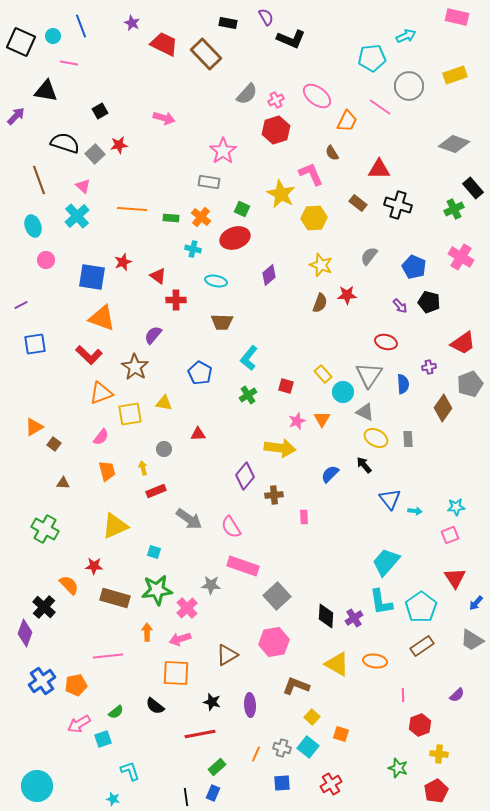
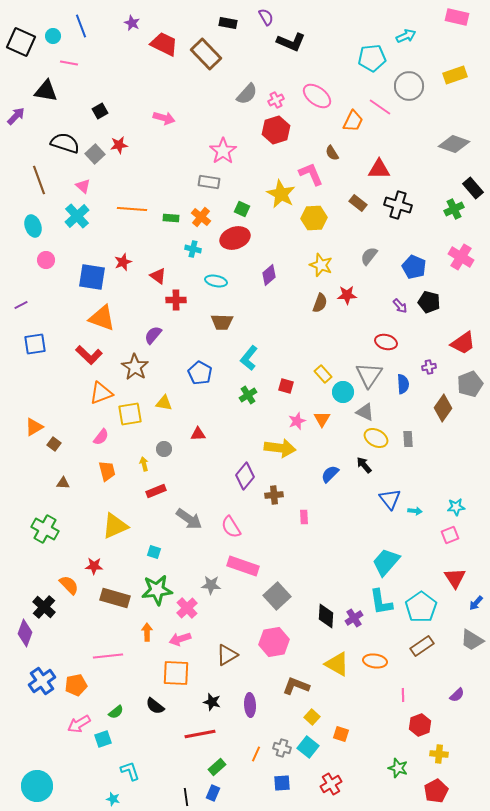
black L-shape at (291, 39): moved 3 px down
orange trapezoid at (347, 121): moved 6 px right
yellow arrow at (143, 468): moved 1 px right, 4 px up
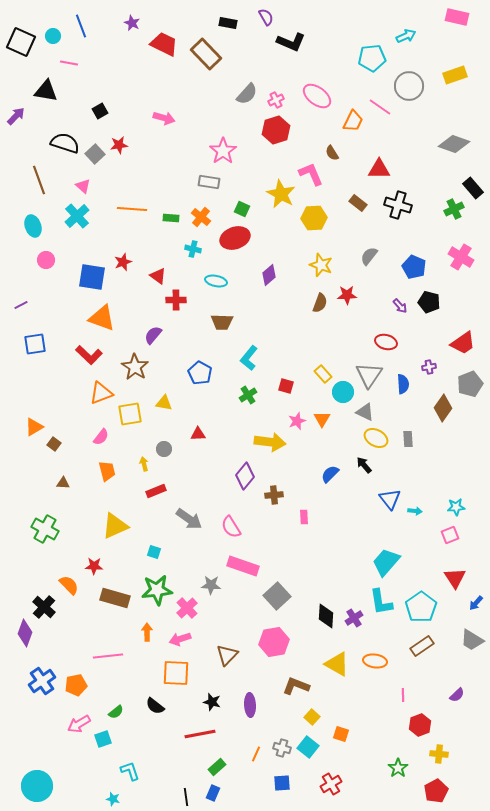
yellow arrow at (280, 448): moved 10 px left, 6 px up
brown triangle at (227, 655): rotated 15 degrees counterclockwise
green star at (398, 768): rotated 18 degrees clockwise
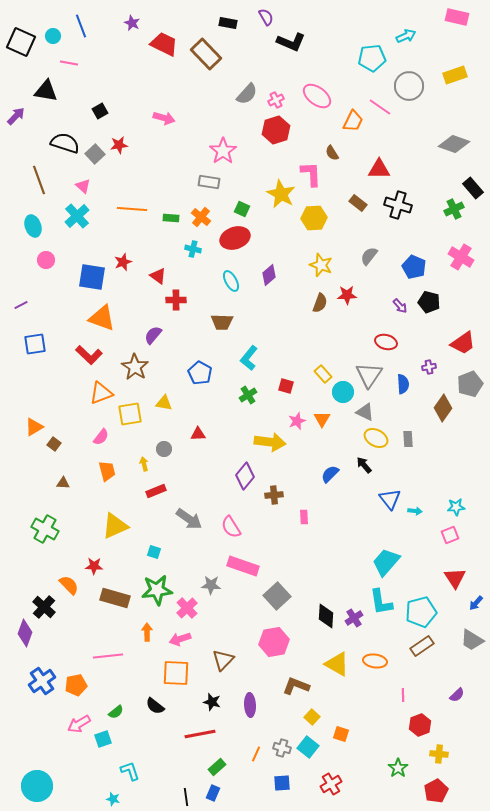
pink L-shape at (311, 174): rotated 20 degrees clockwise
cyan ellipse at (216, 281): moved 15 px right; rotated 50 degrees clockwise
cyan pentagon at (421, 607): moved 5 px down; rotated 20 degrees clockwise
brown triangle at (227, 655): moved 4 px left, 5 px down
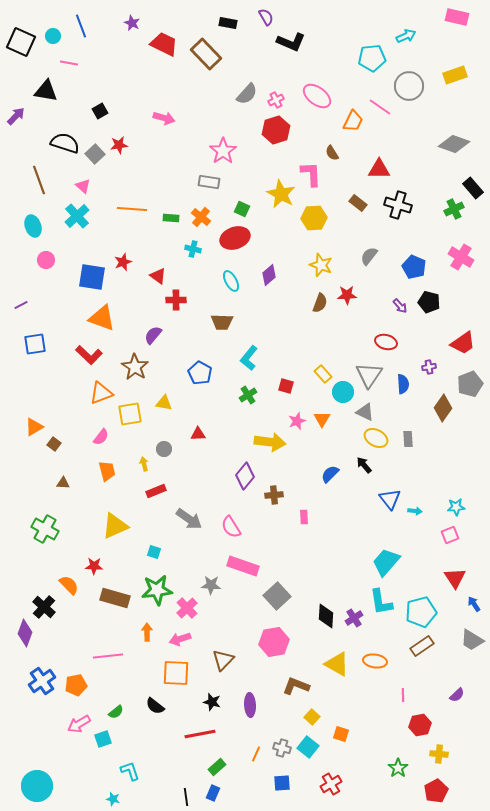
blue arrow at (476, 603): moved 2 px left, 1 px down; rotated 105 degrees clockwise
red hexagon at (420, 725): rotated 10 degrees clockwise
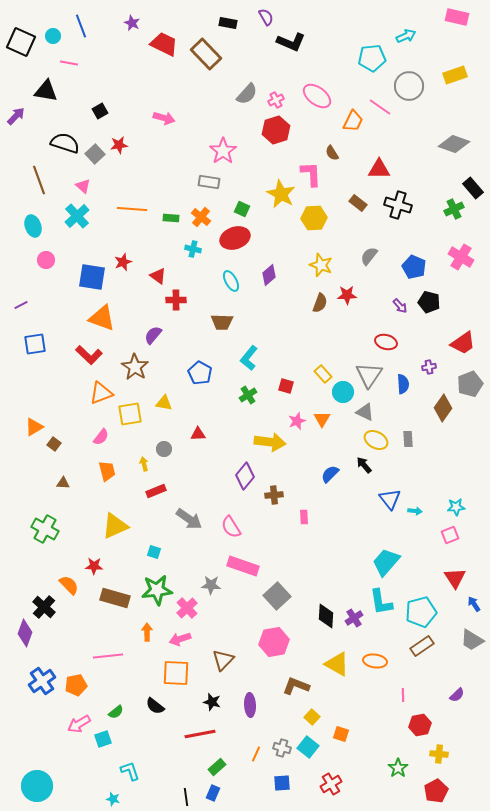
yellow ellipse at (376, 438): moved 2 px down
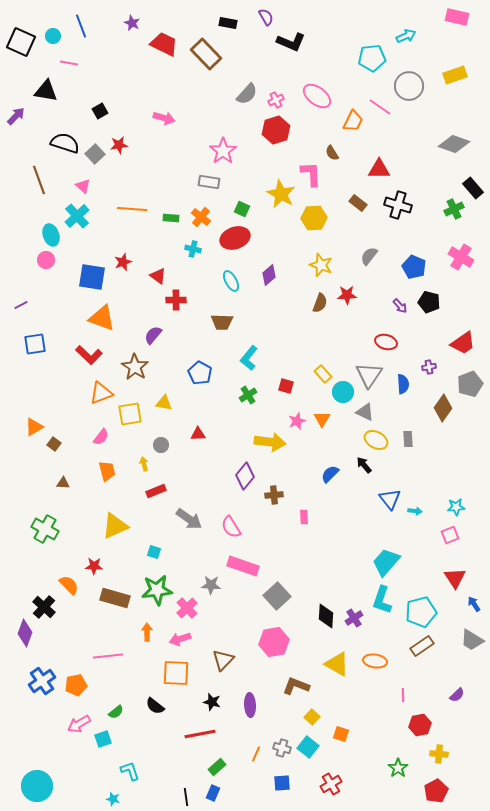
cyan ellipse at (33, 226): moved 18 px right, 9 px down
gray circle at (164, 449): moved 3 px left, 4 px up
cyan L-shape at (381, 602): moved 1 px right, 2 px up; rotated 28 degrees clockwise
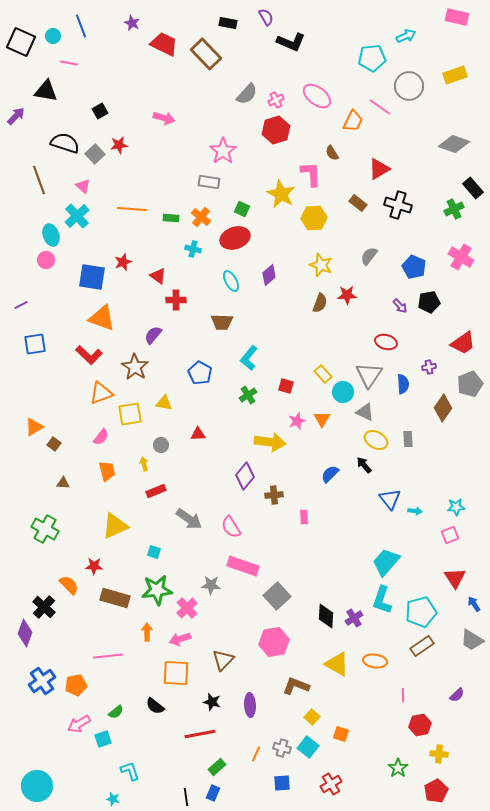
red triangle at (379, 169): rotated 30 degrees counterclockwise
black pentagon at (429, 302): rotated 25 degrees counterclockwise
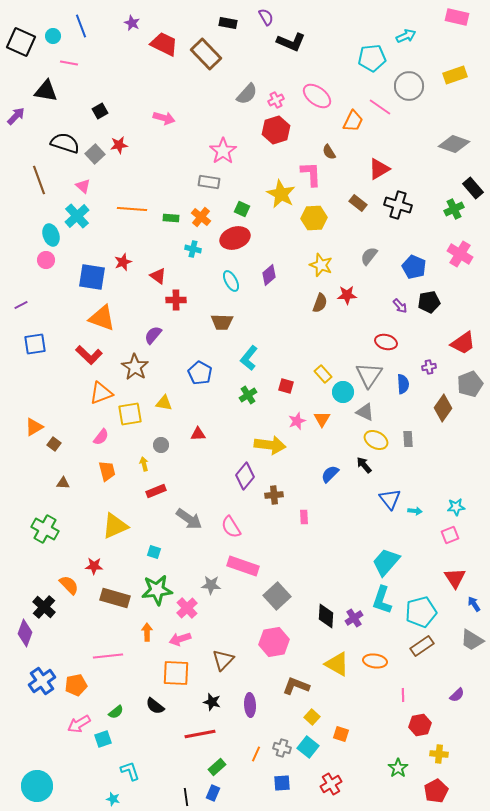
brown semicircle at (332, 153): moved 3 px left, 1 px up
pink cross at (461, 257): moved 1 px left, 3 px up
yellow arrow at (270, 442): moved 3 px down
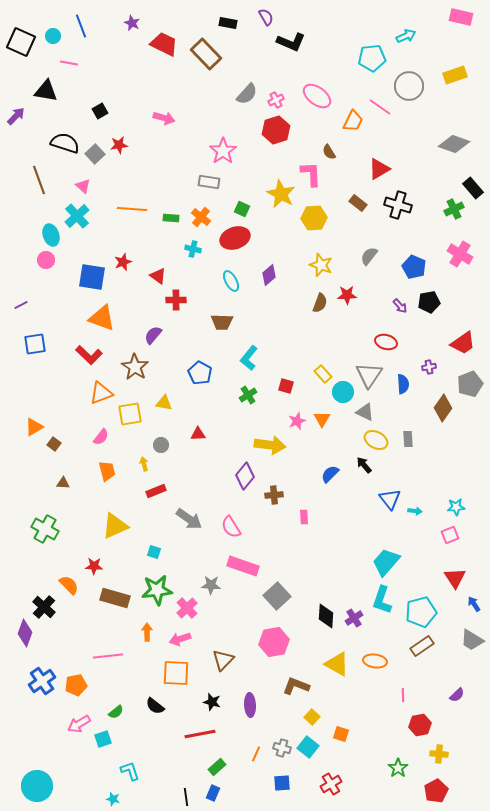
pink rectangle at (457, 17): moved 4 px right
